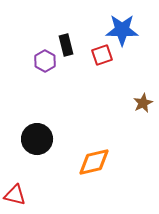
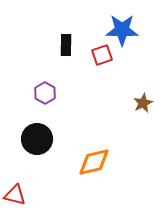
black rectangle: rotated 15 degrees clockwise
purple hexagon: moved 32 px down
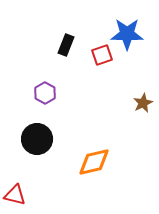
blue star: moved 5 px right, 4 px down
black rectangle: rotated 20 degrees clockwise
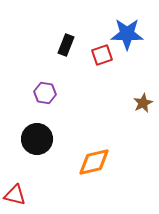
purple hexagon: rotated 20 degrees counterclockwise
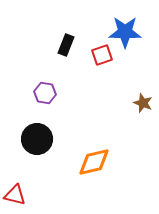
blue star: moved 2 px left, 2 px up
brown star: rotated 24 degrees counterclockwise
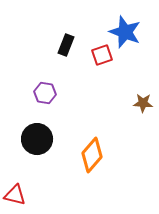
blue star: rotated 20 degrees clockwise
brown star: rotated 18 degrees counterclockwise
orange diamond: moved 2 px left, 7 px up; rotated 36 degrees counterclockwise
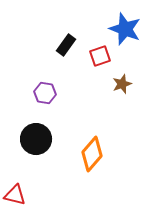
blue star: moved 3 px up
black rectangle: rotated 15 degrees clockwise
red square: moved 2 px left, 1 px down
brown star: moved 21 px left, 19 px up; rotated 24 degrees counterclockwise
black circle: moved 1 px left
orange diamond: moved 1 px up
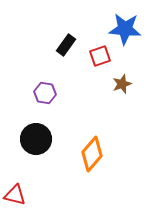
blue star: rotated 16 degrees counterclockwise
